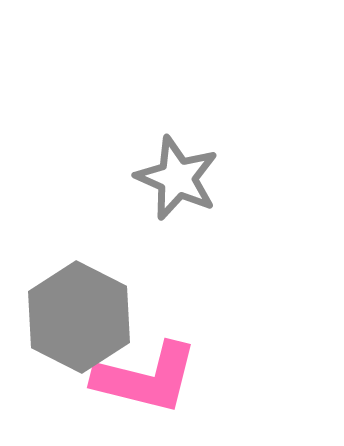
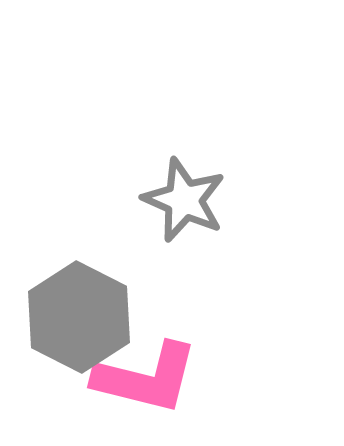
gray star: moved 7 px right, 22 px down
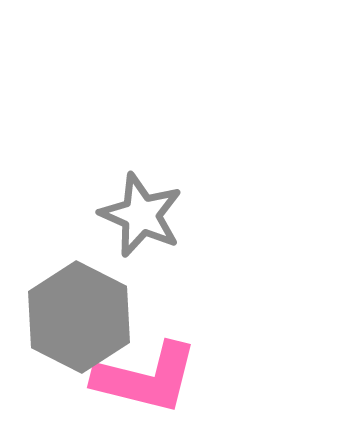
gray star: moved 43 px left, 15 px down
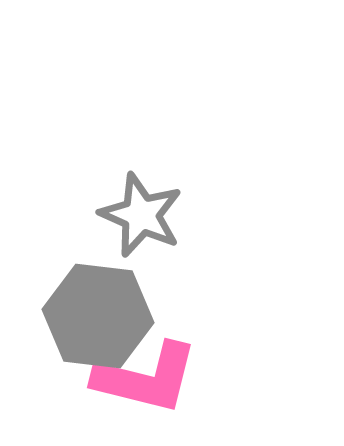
gray hexagon: moved 19 px right, 1 px up; rotated 20 degrees counterclockwise
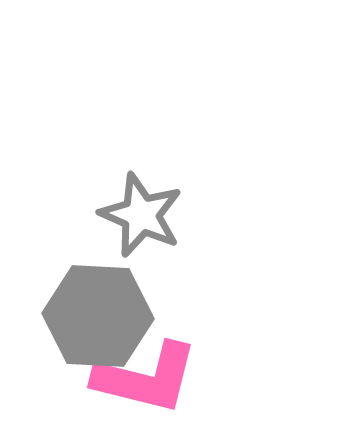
gray hexagon: rotated 4 degrees counterclockwise
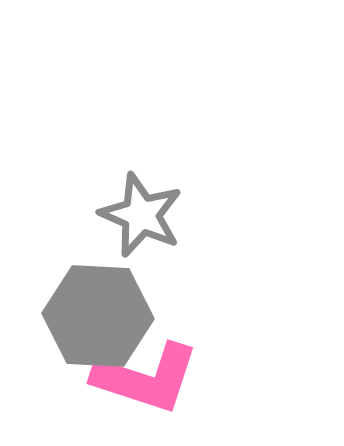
pink L-shape: rotated 4 degrees clockwise
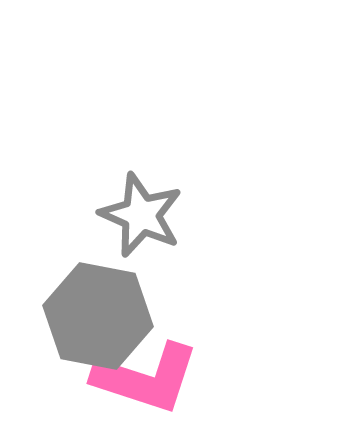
gray hexagon: rotated 8 degrees clockwise
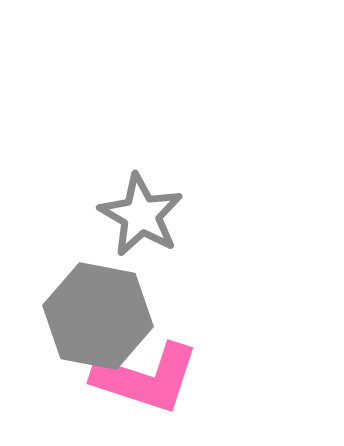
gray star: rotated 6 degrees clockwise
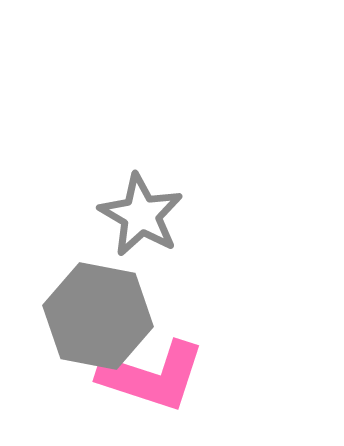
pink L-shape: moved 6 px right, 2 px up
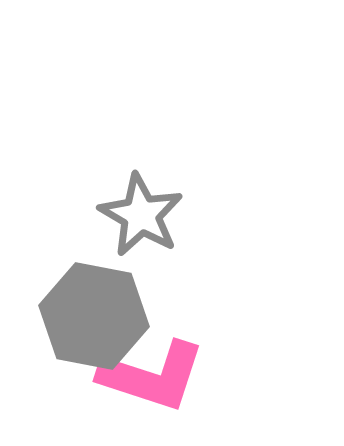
gray hexagon: moved 4 px left
